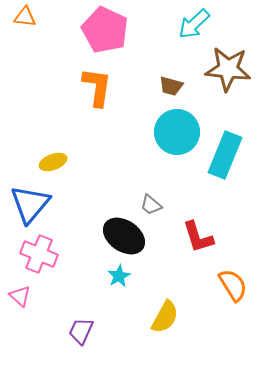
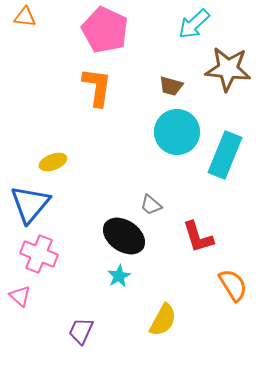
yellow semicircle: moved 2 px left, 3 px down
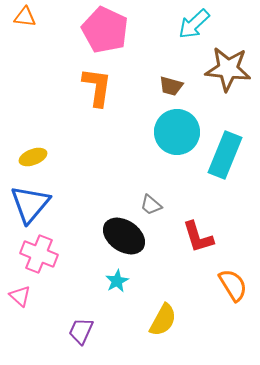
yellow ellipse: moved 20 px left, 5 px up
cyan star: moved 2 px left, 5 px down
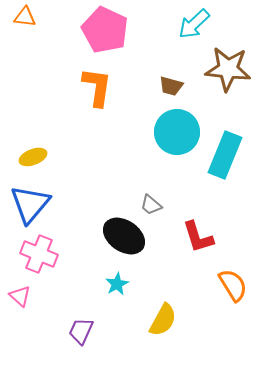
cyan star: moved 3 px down
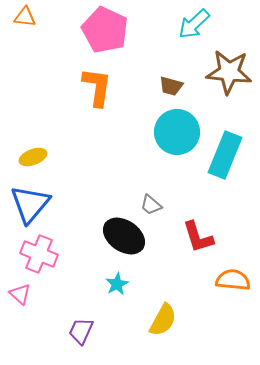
brown star: moved 1 px right, 3 px down
orange semicircle: moved 5 px up; rotated 52 degrees counterclockwise
pink triangle: moved 2 px up
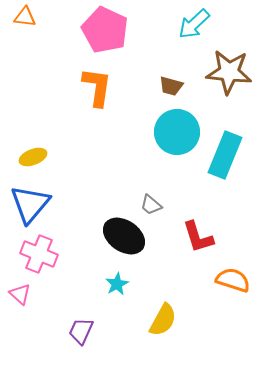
orange semicircle: rotated 12 degrees clockwise
